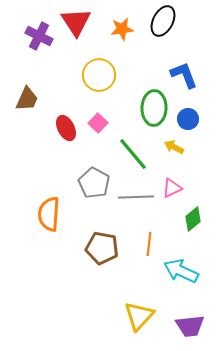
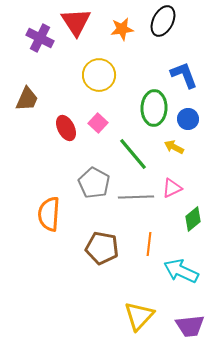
purple cross: moved 1 px right, 2 px down
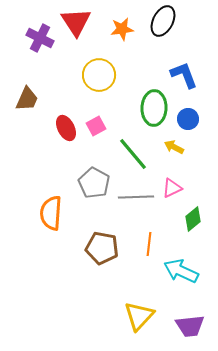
pink square: moved 2 px left, 3 px down; rotated 18 degrees clockwise
orange semicircle: moved 2 px right, 1 px up
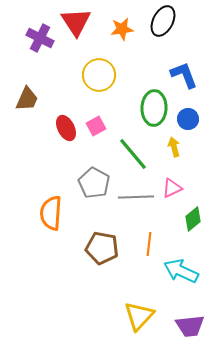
yellow arrow: rotated 48 degrees clockwise
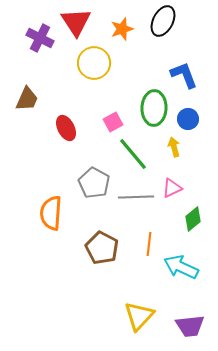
orange star: rotated 10 degrees counterclockwise
yellow circle: moved 5 px left, 12 px up
pink square: moved 17 px right, 4 px up
brown pentagon: rotated 16 degrees clockwise
cyan arrow: moved 4 px up
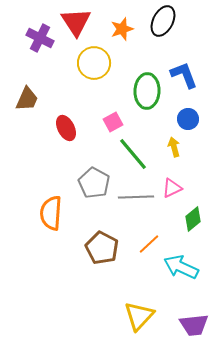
green ellipse: moved 7 px left, 17 px up
orange line: rotated 40 degrees clockwise
purple trapezoid: moved 4 px right, 1 px up
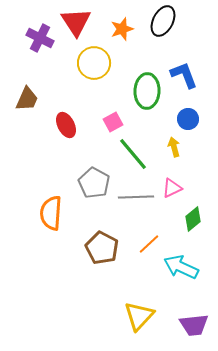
red ellipse: moved 3 px up
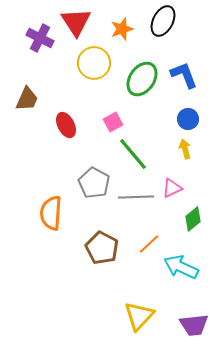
green ellipse: moved 5 px left, 12 px up; rotated 32 degrees clockwise
yellow arrow: moved 11 px right, 2 px down
